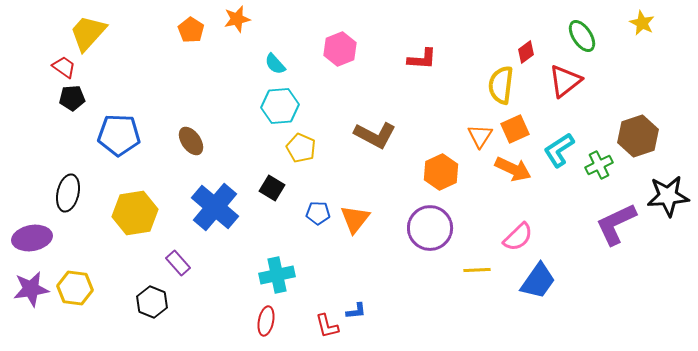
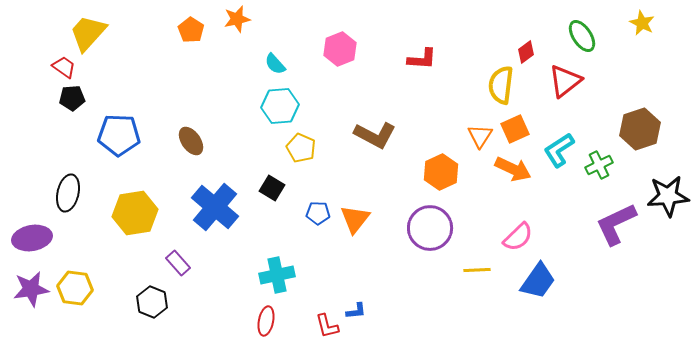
brown hexagon at (638, 136): moved 2 px right, 7 px up
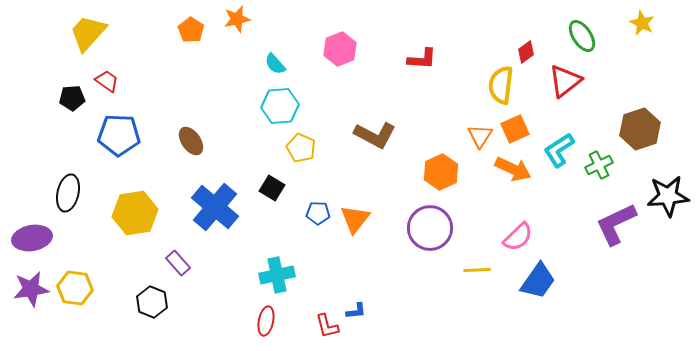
red trapezoid at (64, 67): moved 43 px right, 14 px down
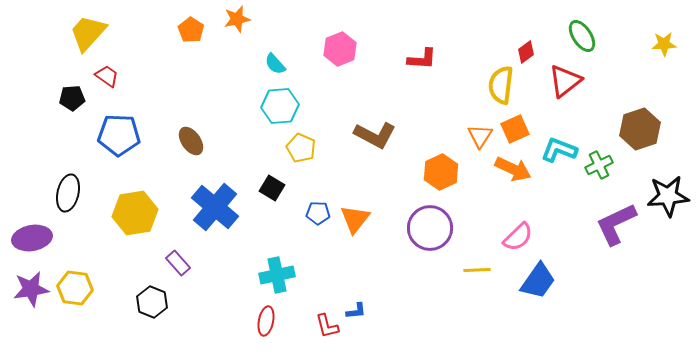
yellow star at (642, 23): moved 22 px right, 21 px down; rotated 30 degrees counterclockwise
red trapezoid at (107, 81): moved 5 px up
cyan L-shape at (559, 150): rotated 54 degrees clockwise
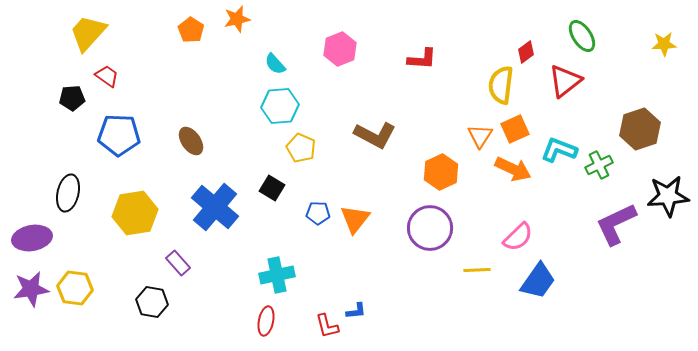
black hexagon at (152, 302): rotated 12 degrees counterclockwise
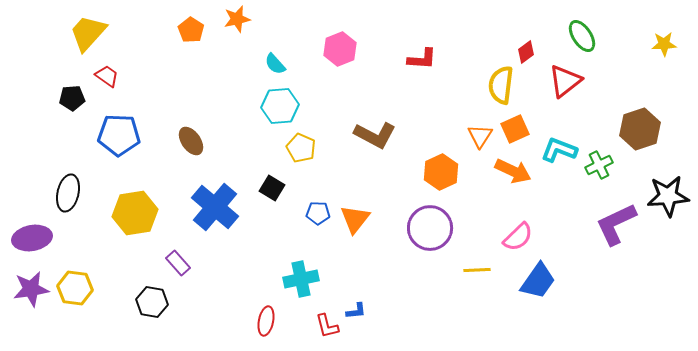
orange arrow at (513, 169): moved 2 px down
cyan cross at (277, 275): moved 24 px right, 4 px down
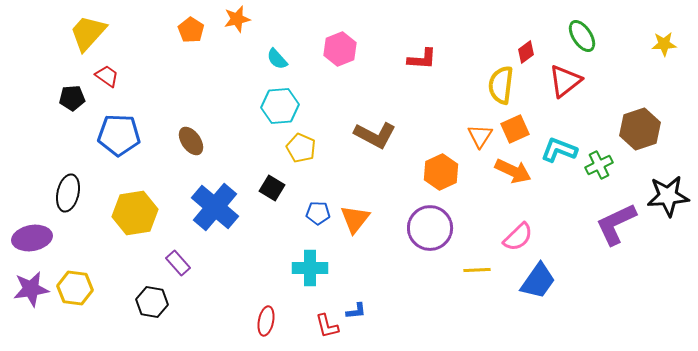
cyan semicircle at (275, 64): moved 2 px right, 5 px up
cyan cross at (301, 279): moved 9 px right, 11 px up; rotated 12 degrees clockwise
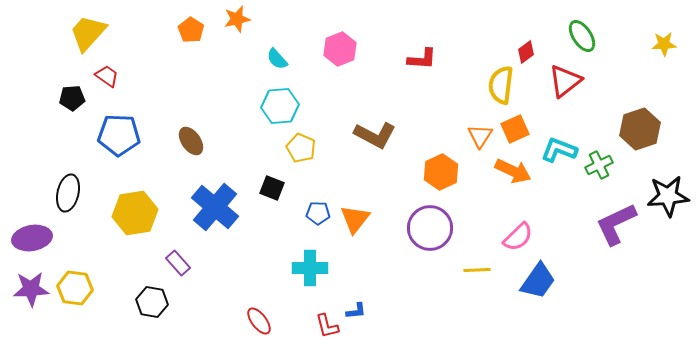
black square at (272, 188): rotated 10 degrees counterclockwise
purple star at (31, 289): rotated 6 degrees clockwise
red ellipse at (266, 321): moved 7 px left; rotated 48 degrees counterclockwise
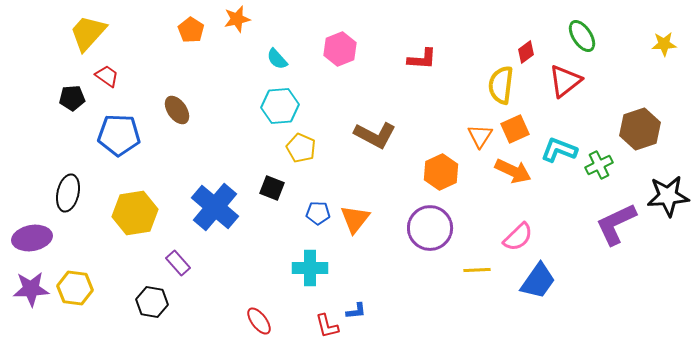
brown ellipse at (191, 141): moved 14 px left, 31 px up
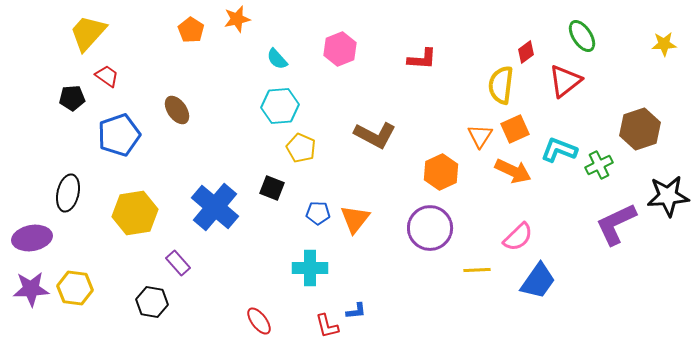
blue pentagon at (119, 135): rotated 21 degrees counterclockwise
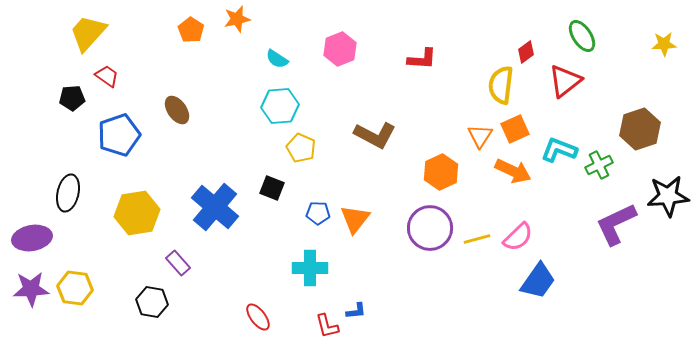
cyan semicircle at (277, 59): rotated 15 degrees counterclockwise
yellow hexagon at (135, 213): moved 2 px right
yellow line at (477, 270): moved 31 px up; rotated 12 degrees counterclockwise
red ellipse at (259, 321): moved 1 px left, 4 px up
